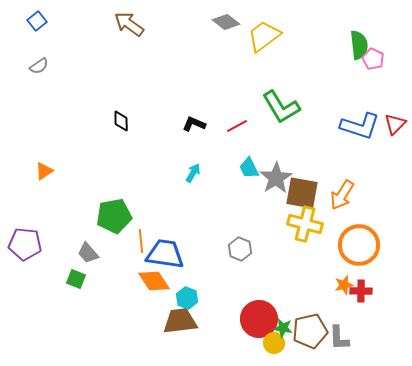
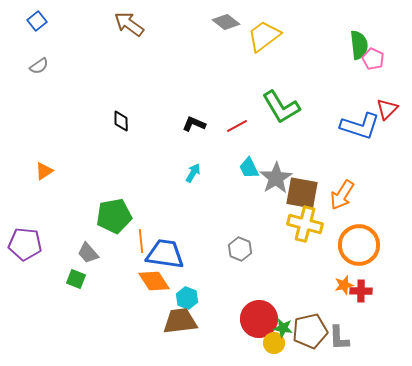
red triangle: moved 8 px left, 15 px up
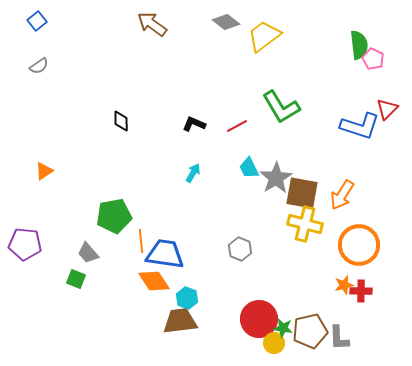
brown arrow: moved 23 px right
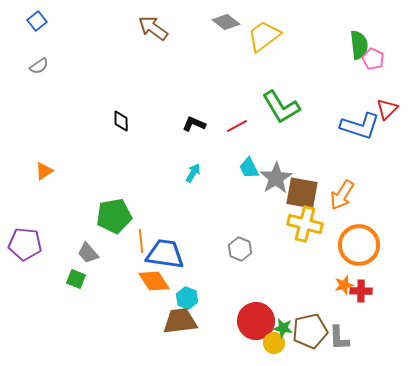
brown arrow: moved 1 px right, 4 px down
red circle: moved 3 px left, 2 px down
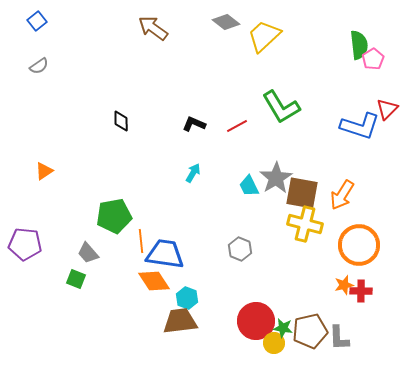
yellow trapezoid: rotated 6 degrees counterclockwise
pink pentagon: rotated 15 degrees clockwise
cyan trapezoid: moved 18 px down
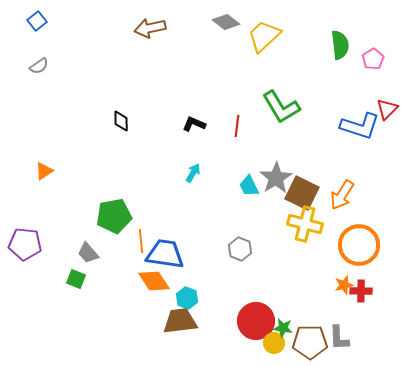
brown arrow: moved 3 px left; rotated 48 degrees counterclockwise
green semicircle: moved 19 px left
red line: rotated 55 degrees counterclockwise
brown square: rotated 16 degrees clockwise
brown pentagon: moved 11 px down; rotated 12 degrees clockwise
